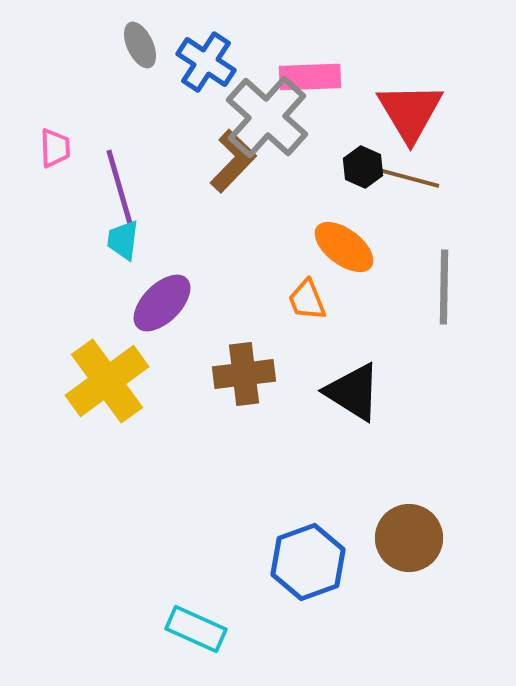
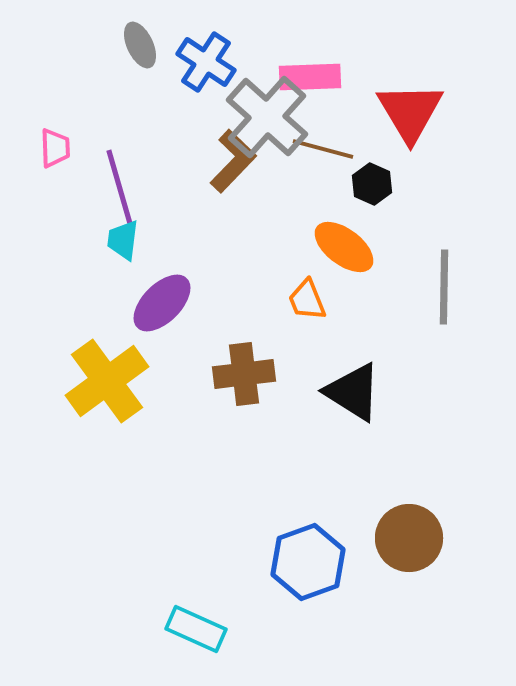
black hexagon: moved 9 px right, 17 px down
brown line: moved 86 px left, 29 px up
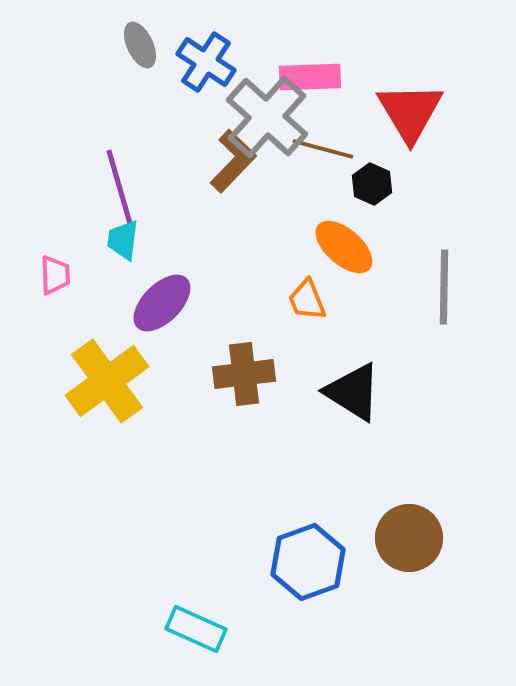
pink trapezoid: moved 127 px down
orange ellipse: rotated 4 degrees clockwise
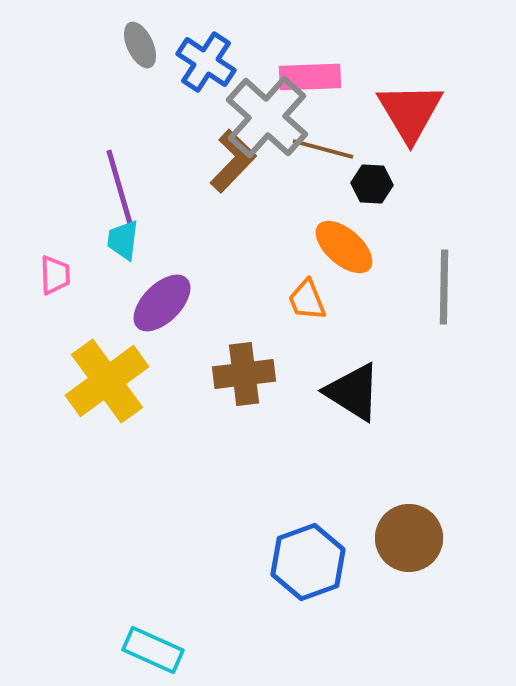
black hexagon: rotated 21 degrees counterclockwise
cyan rectangle: moved 43 px left, 21 px down
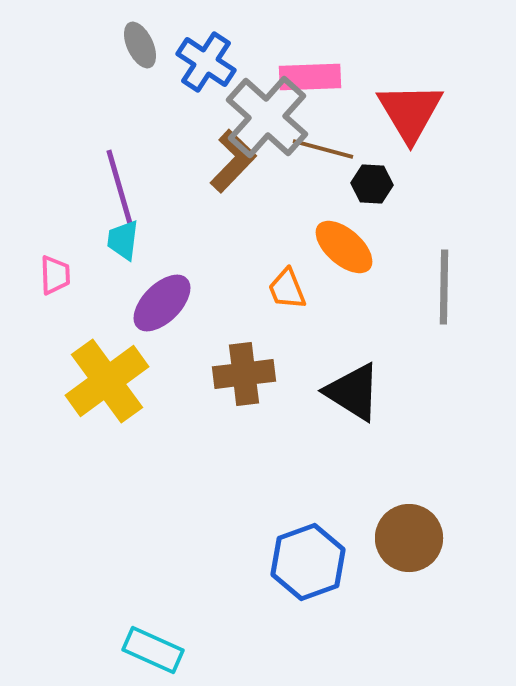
orange trapezoid: moved 20 px left, 11 px up
